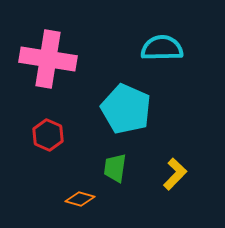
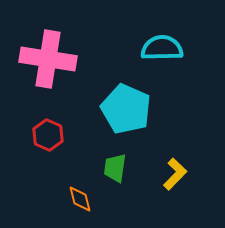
orange diamond: rotated 60 degrees clockwise
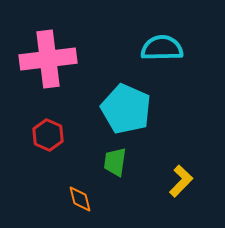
pink cross: rotated 16 degrees counterclockwise
green trapezoid: moved 6 px up
yellow L-shape: moved 6 px right, 7 px down
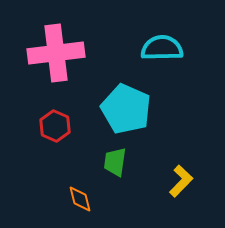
pink cross: moved 8 px right, 6 px up
red hexagon: moved 7 px right, 9 px up
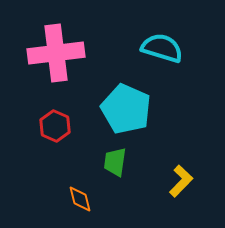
cyan semicircle: rotated 18 degrees clockwise
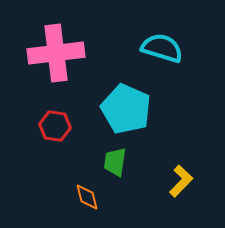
red hexagon: rotated 16 degrees counterclockwise
orange diamond: moved 7 px right, 2 px up
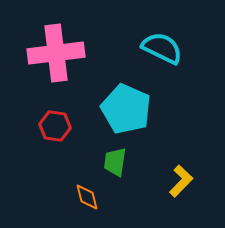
cyan semicircle: rotated 9 degrees clockwise
